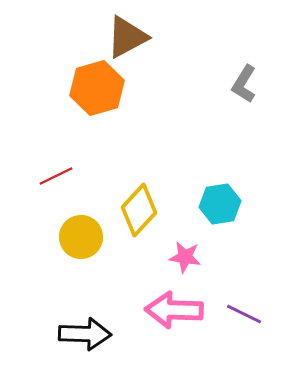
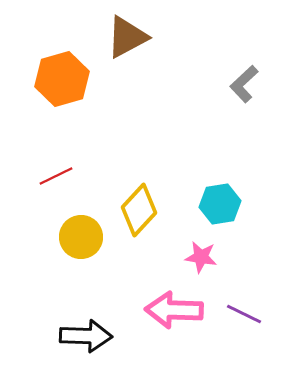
gray L-shape: rotated 15 degrees clockwise
orange hexagon: moved 35 px left, 9 px up
pink star: moved 16 px right
black arrow: moved 1 px right, 2 px down
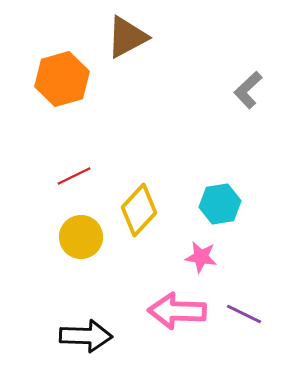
gray L-shape: moved 4 px right, 6 px down
red line: moved 18 px right
pink arrow: moved 3 px right, 1 px down
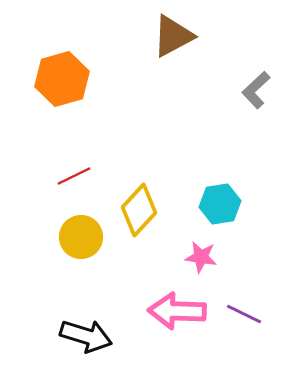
brown triangle: moved 46 px right, 1 px up
gray L-shape: moved 8 px right
black arrow: rotated 15 degrees clockwise
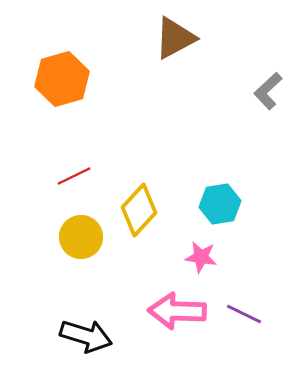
brown triangle: moved 2 px right, 2 px down
gray L-shape: moved 12 px right, 1 px down
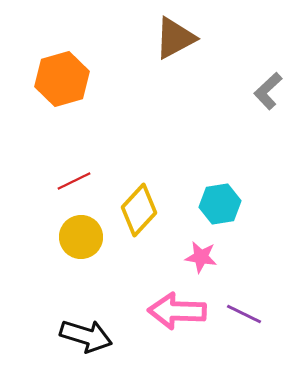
red line: moved 5 px down
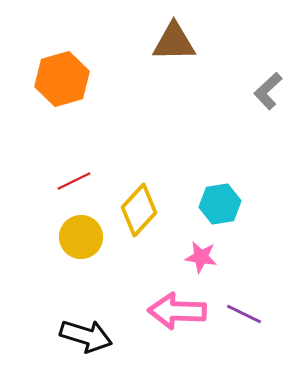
brown triangle: moved 1 px left, 4 px down; rotated 27 degrees clockwise
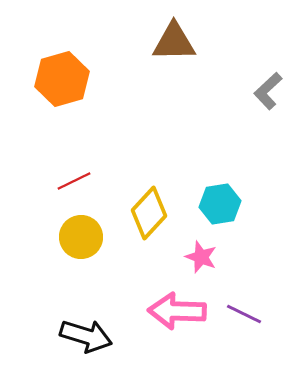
yellow diamond: moved 10 px right, 3 px down
pink star: rotated 12 degrees clockwise
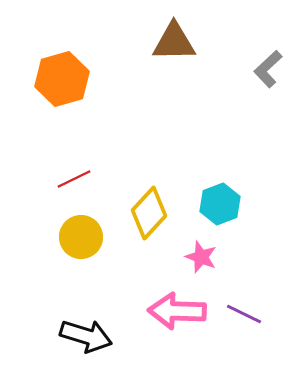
gray L-shape: moved 22 px up
red line: moved 2 px up
cyan hexagon: rotated 12 degrees counterclockwise
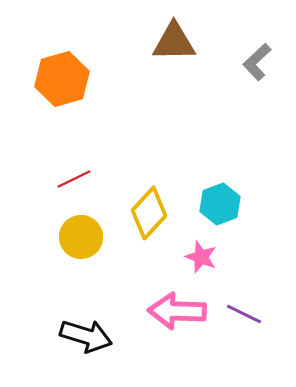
gray L-shape: moved 11 px left, 7 px up
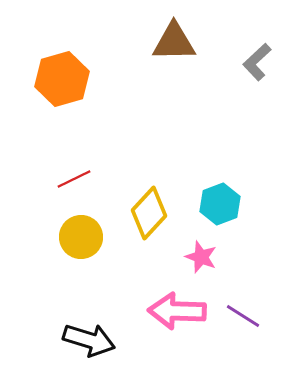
purple line: moved 1 px left, 2 px down; rotated 6 degrees clockwise
black arrow: moved 3 px right, 4 px down
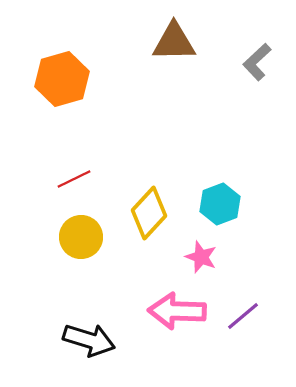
purple line: rotated 72 degrees counterclockwise
